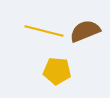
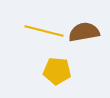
brown semicircle: moved 1 px left, 1 px down; rotated 12 degrees clockwise
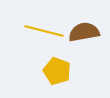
yellow pentagon: rotated 16 degrees clockwise
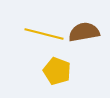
yellow line: moved 3 px down
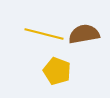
brown semicircle: moved 2 px down
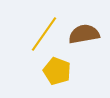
yellow line: rotated 69 degrees counterclockwise
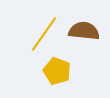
brown semicircle: moved 3 px up; rotated 16 degrees clockwise
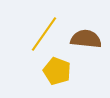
brown semicircle: moved 2 px right, 8 px down
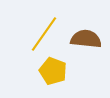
yellow pentagon: moved 4 px left
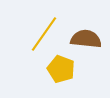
yellow pentagon: moved 8 px right, 2 px up
